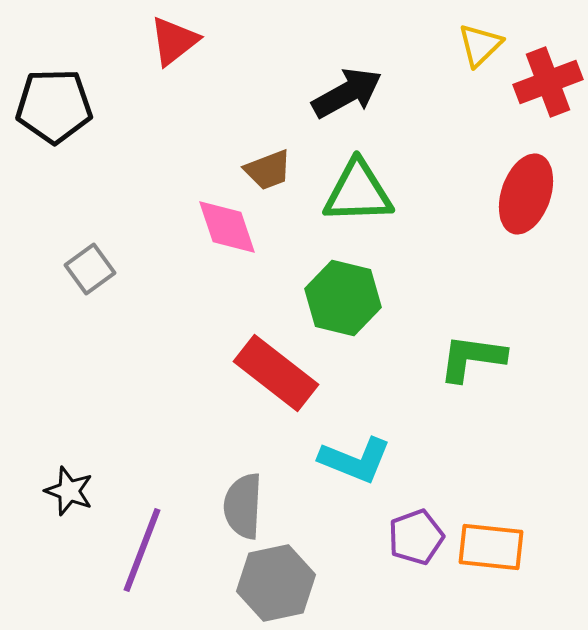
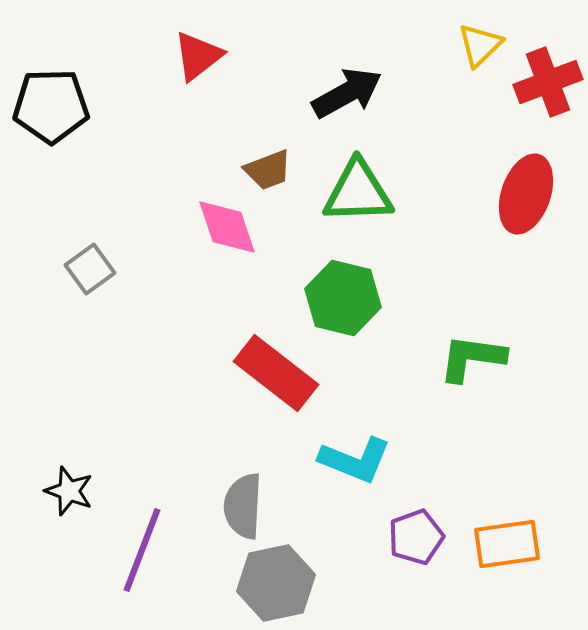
red triangle: moved 24 px right, 15 px down
black pentagon: moved 3 px left
orange rectangle: moved 16 px right, 3 px up; rotated 14 degrees counterclockwise
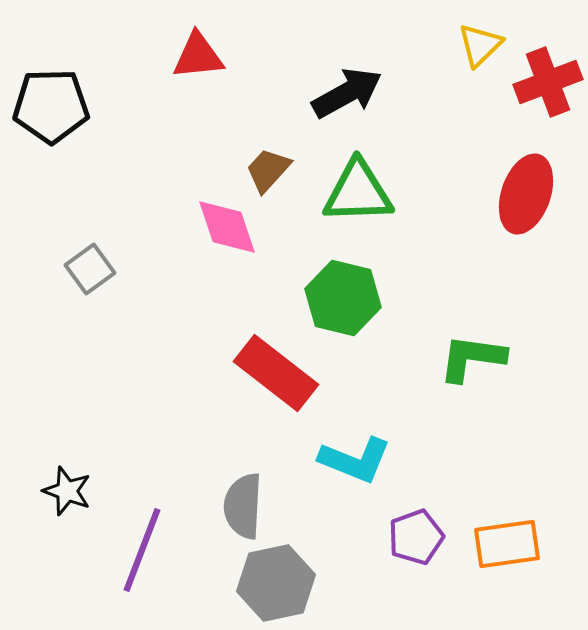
red triangle: rotated 32 degrees clockwise
brown trapezoid: rotated 153 degrees clockwise
black star: moved 2 px left
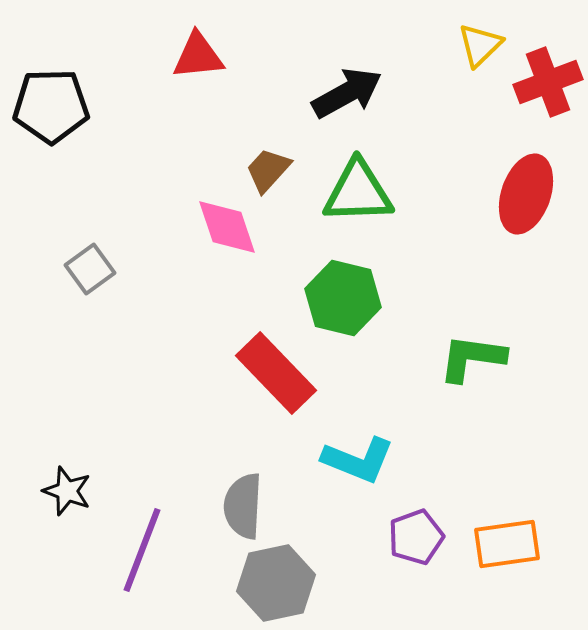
red rectangle: rotated 8 degrees clockwise
cyan L-shape: moved 3 px right
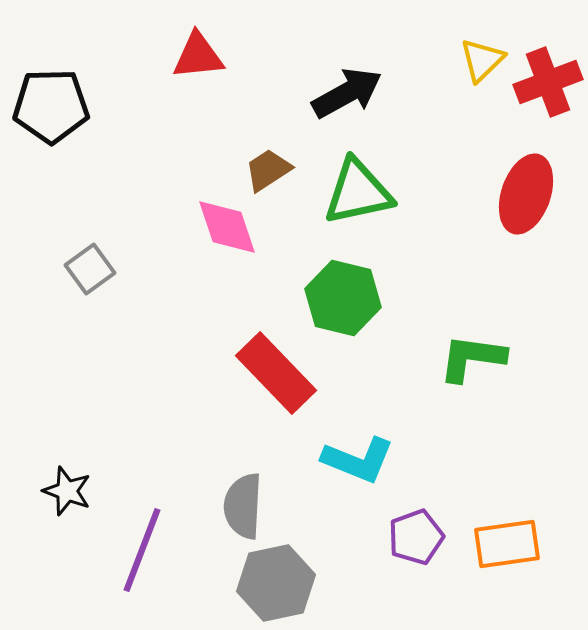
yellow triangle: moved 2 px right, 15 px down
brown trapezoid: rotated 15 degrees clockwise
green triangle: rotated 10 degrees counterclockwise
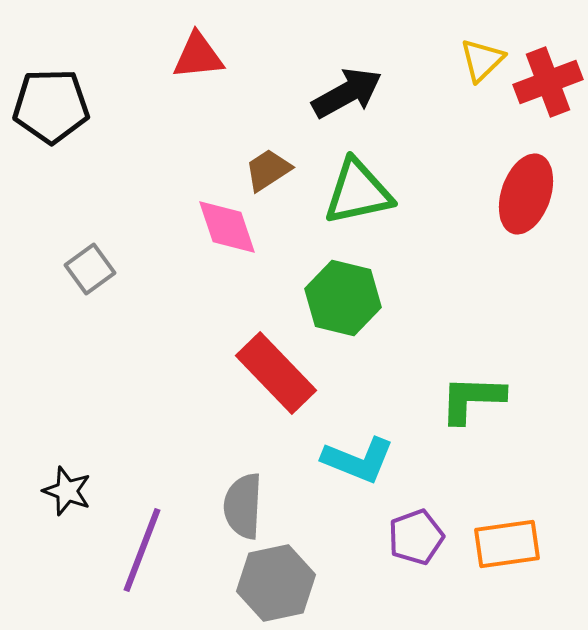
green L-shape: moved 41 px down; rotated 6 degrees counterclockwise
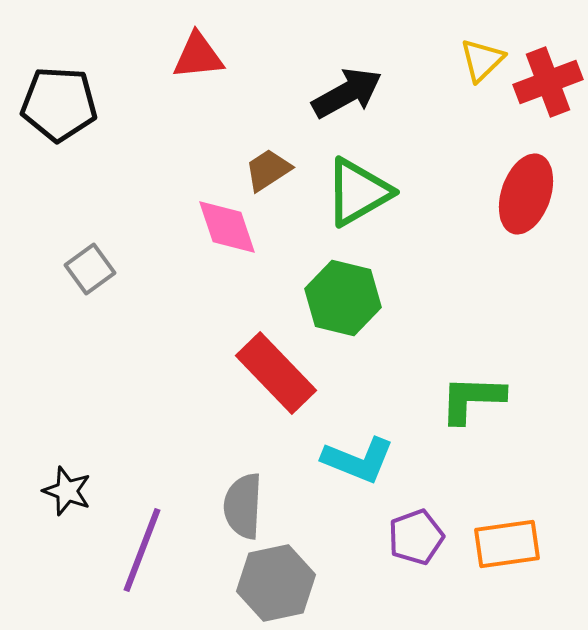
black pentagon: moved 8 px right, 2 px up; rotated 4 degrees clockwise
green triangle: rotated 18 degrees counterclockwise
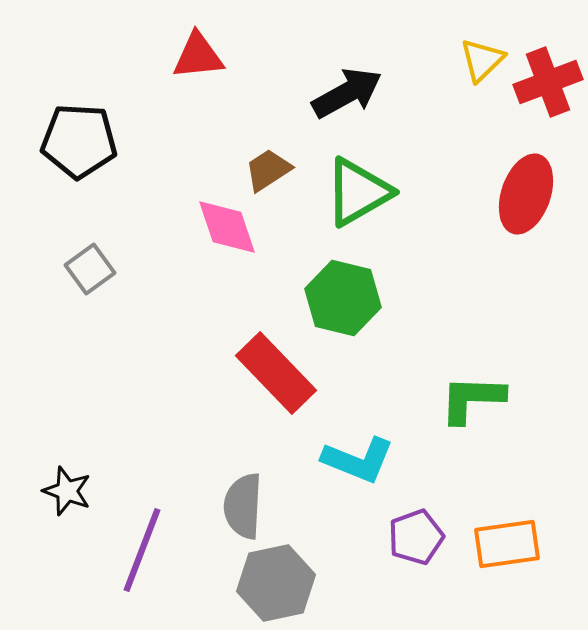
black pentagon: moved 20 px right, 37 px down
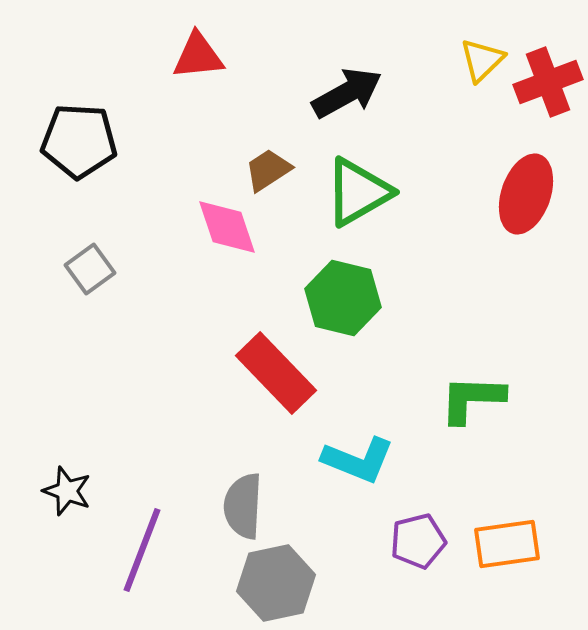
purple pentagon: moved 2 px right, 4 px down; rotated 6 degrees clockwise
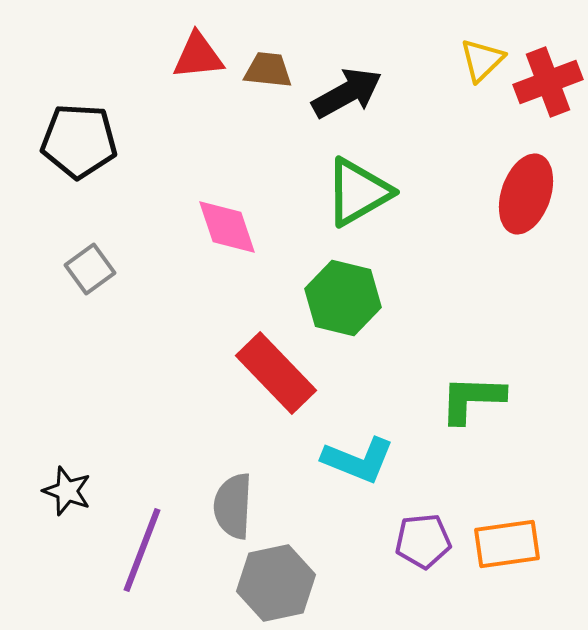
brown trapezoid: moved 100 px up; rotated 39 degrees clockwise
gray semicircle: moved 10 px left
purple pentagon: moved 5 px right; rotated 8 degrees clockwise
